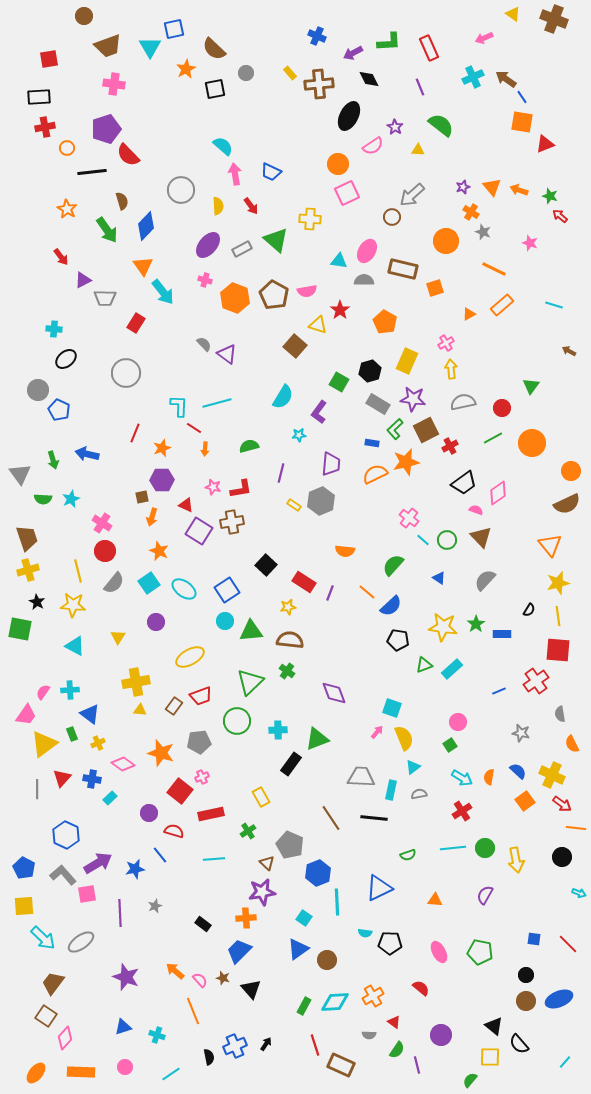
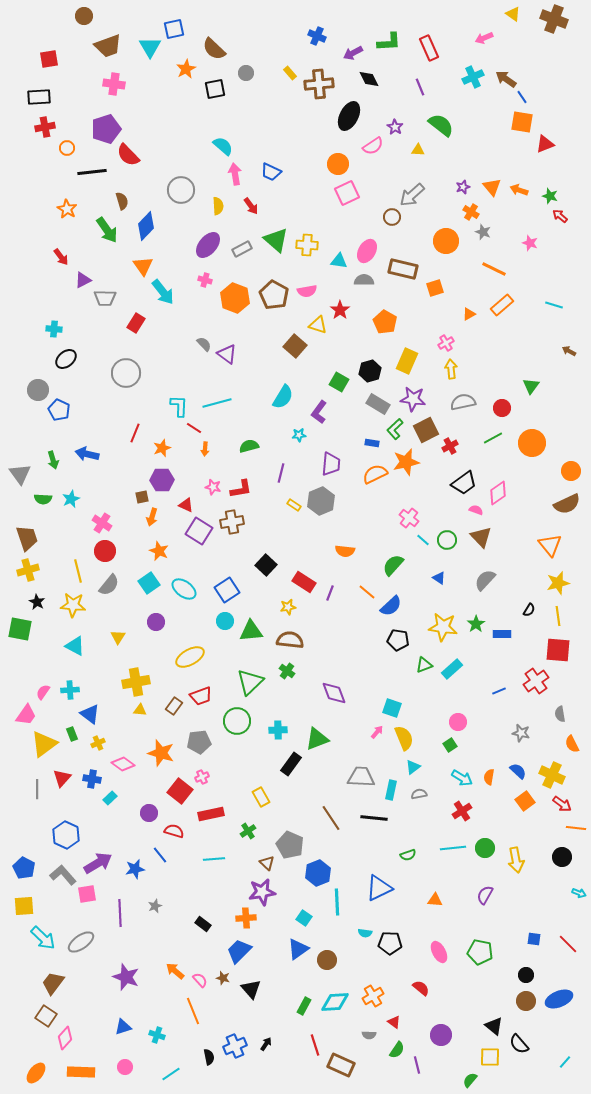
yellow cross at (310, 219): moved 3 px left, 26 px down
gray semicircle at (114, 583): moved 5 px left, 2 px down
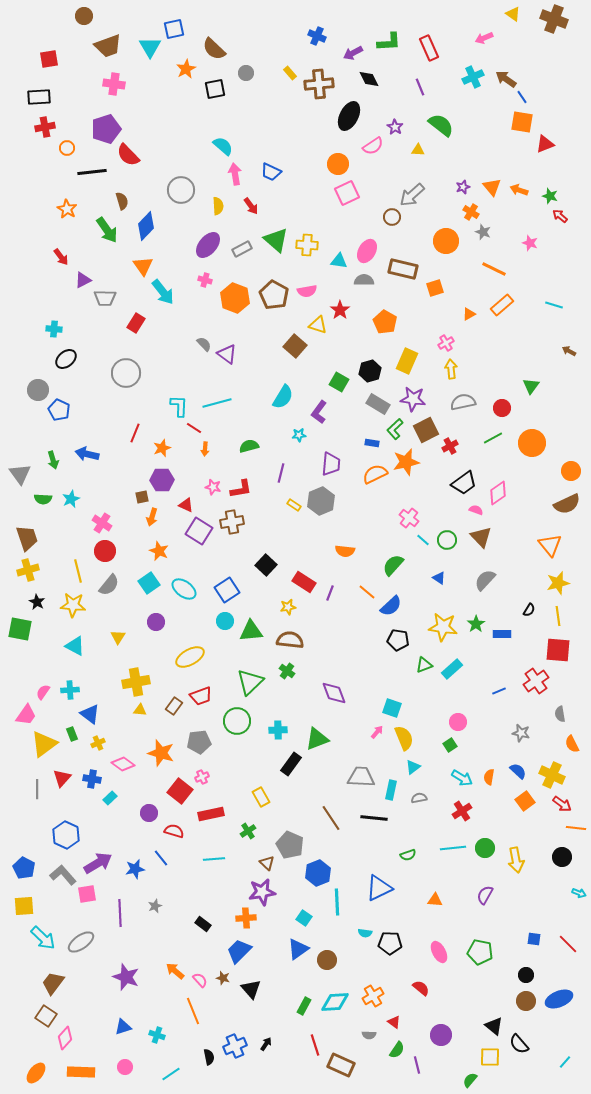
gray semicircle at (419, 794): moved 4 px down
blue line at (160, 855): moved 1 px right, 3 px down
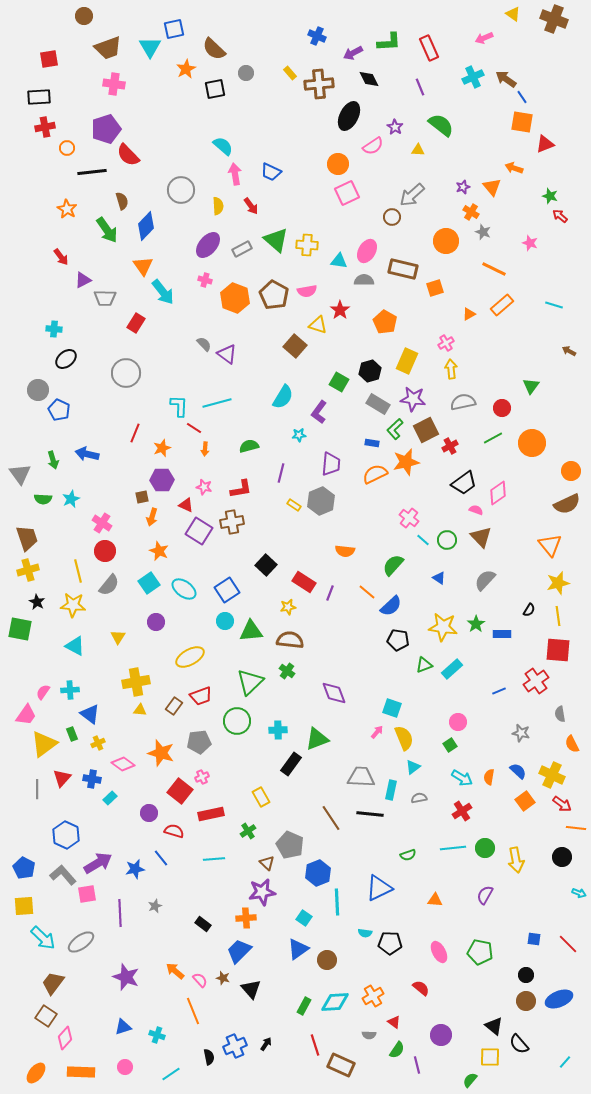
brown trapezoid at (108, 46): moved 2 px down
orange arrow at (519, 190): moved 5 px left, 22 px up
pink star at (213, 487): moved 9 px left
black line at (374, 818): moved 4 px left, 4 px up
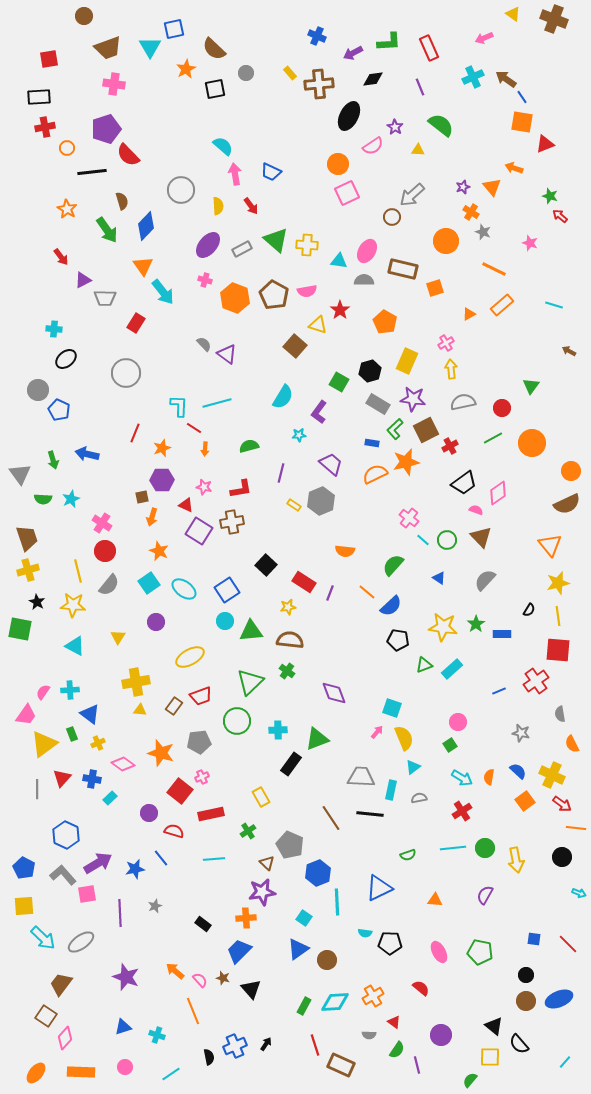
black diamond at (369, 79): moved 4 px right; rotated 70 degrees counterclockwise
purple trapezoid at (331, 464): rotated 55 degrees counterclockwise
brown trapezoid at (53, 983): moved 8 px right, 1 px down
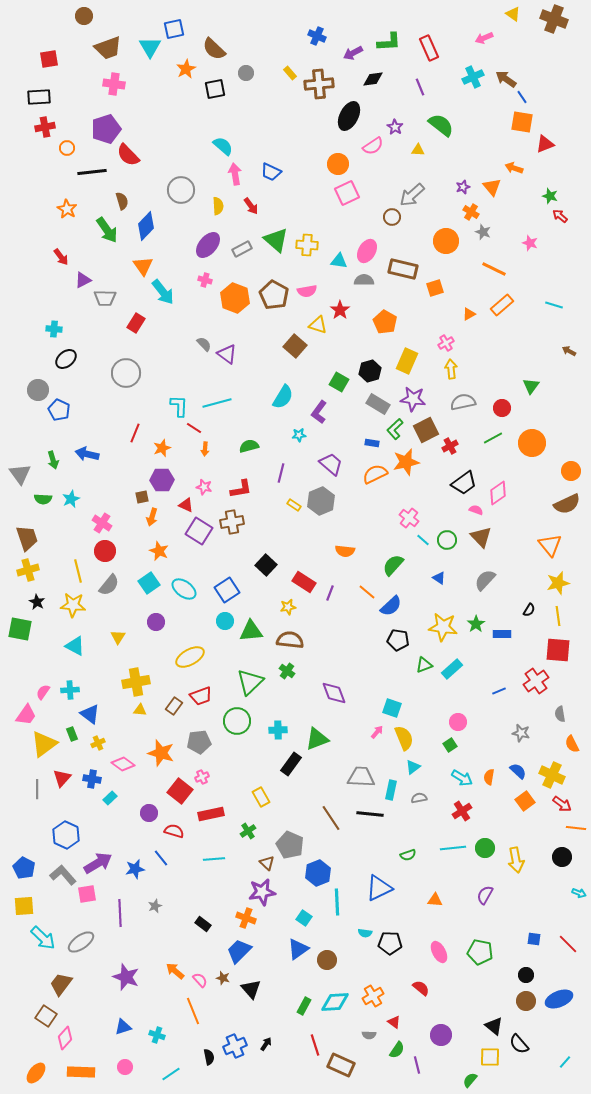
orange cross at (246, 918): rotated 24 degrees clockwise
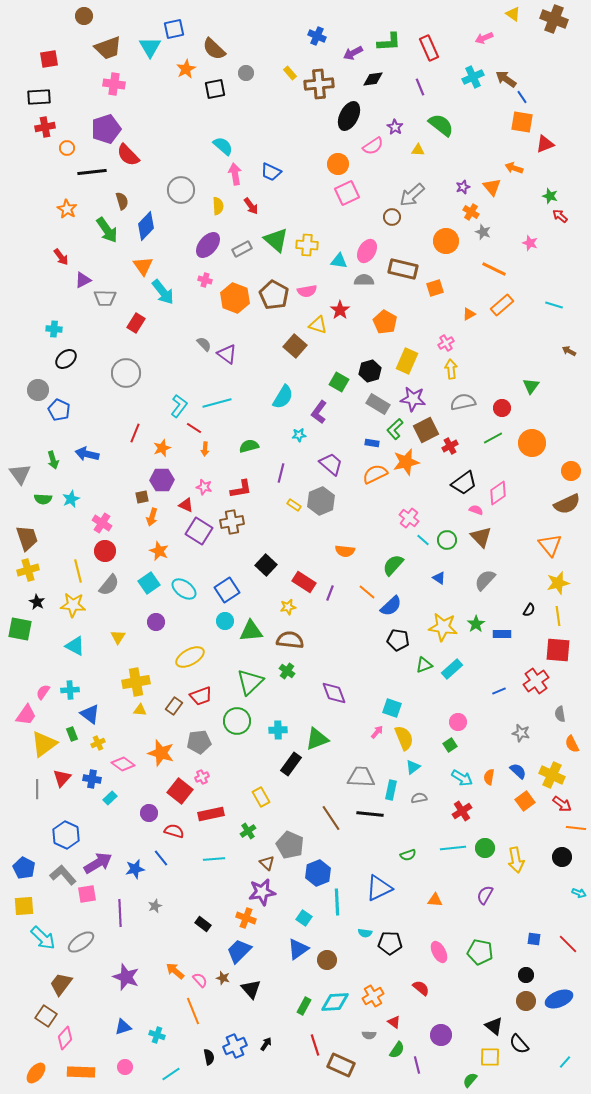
cyan L-shape at (179, 406): rotated 35 degrees clockwise
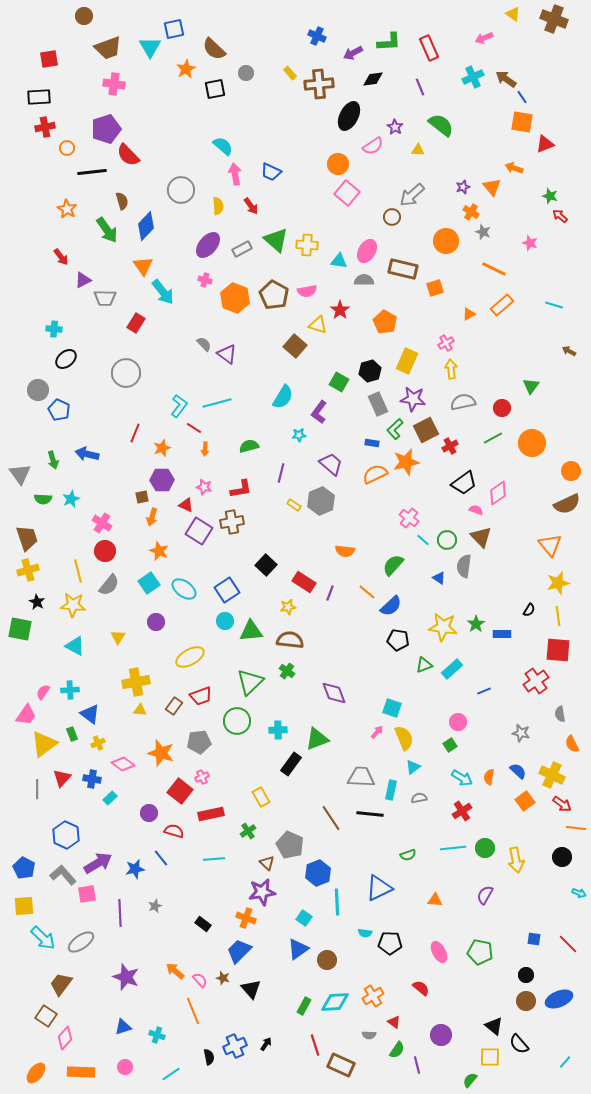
pink square at (347, 193): rotated 25 degrees counterclockwise
gray rectangle at (378, 404): rotated 35 degrees clockwise
gray semicircle at (485, 580): moved 21 px left, 14 px up; rotated 35 degrees counterclockwise
blue line at (499, 691): moved 15 px left
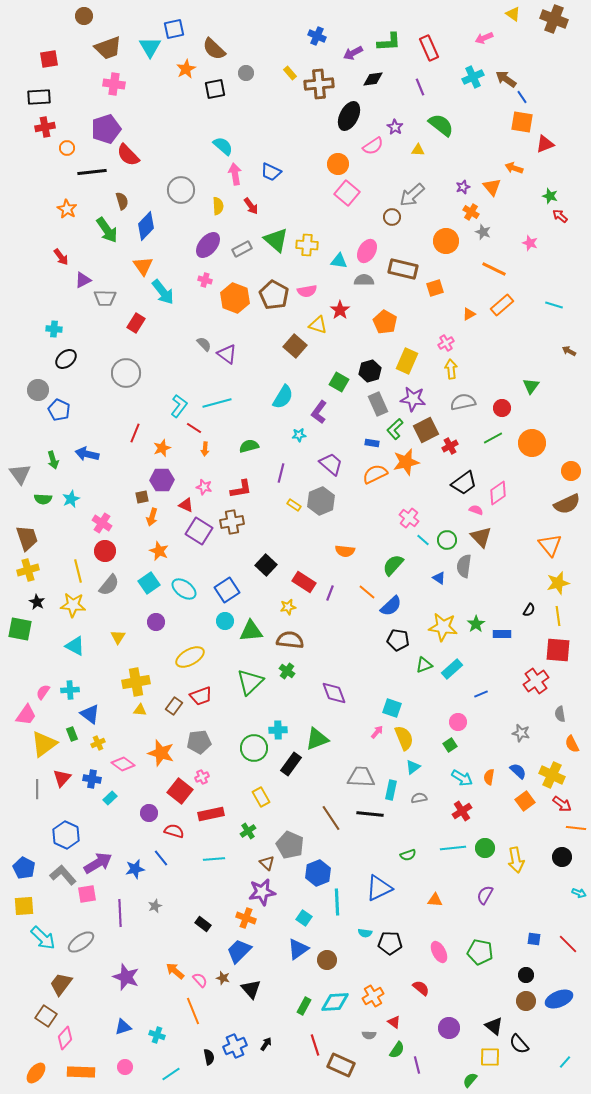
blue line at (484, 691): moved 3 px left, 3 px down
green circle at (237, 721): moved 17 px right, 27 px down
purple circle at (441, 1035): moved 8 px right, 7 px up
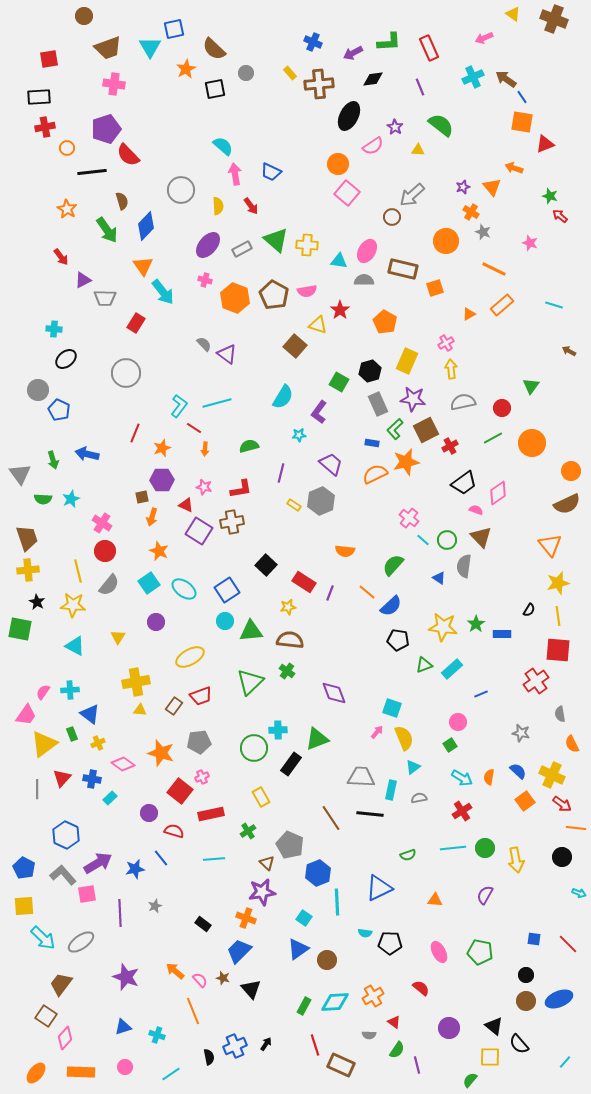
blue cross at (317, 36): moved 4 px left, 6 px down
yellow cross at (28, 570): rotated 10 degrees clockwise
